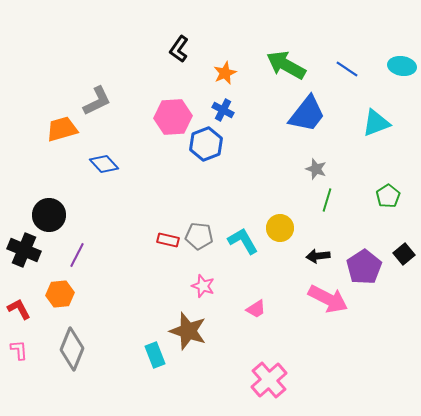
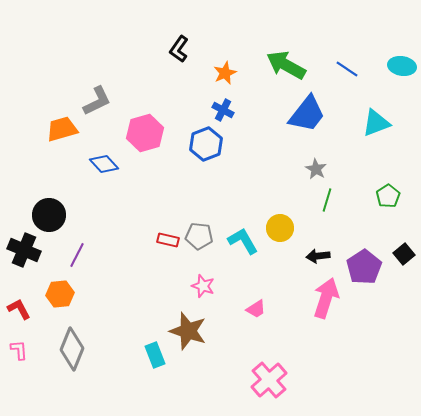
pink hexagon: moved 28 px left, 16 px down; rotated 12 degrees counterclockwise
gray star: rotated 10 degrees clockwise
pink arrow: moved 2 px left, 1 px up; rotated 99 degrees counterclockwise
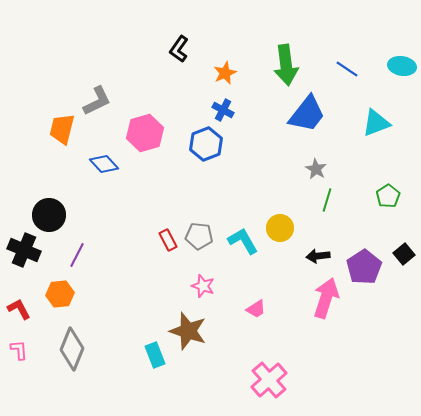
green arrow: rotated 126 degrees counterclockwise
orange trapezoid: rotated 60 degrees counterclockwise
red rectangle: rotated 50 degrees clockwise
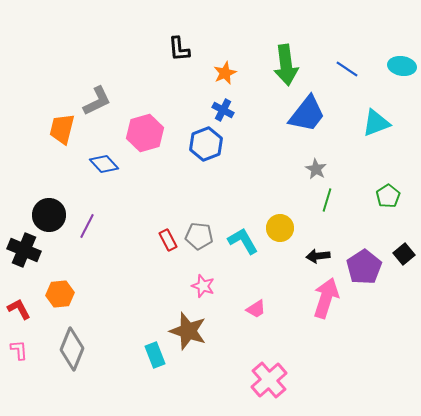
black L-shape: rotated 40 degrees counterclockwise
purple line: moved 10 px right, 29 px up
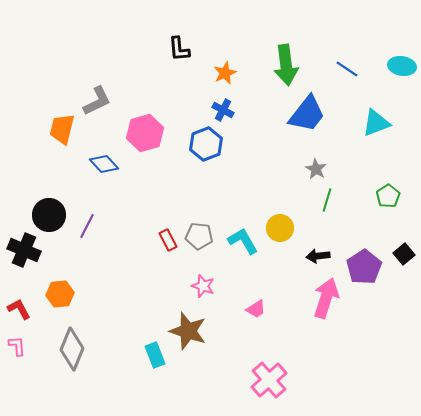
pink L-shape: moved 2 px left, 4 px up
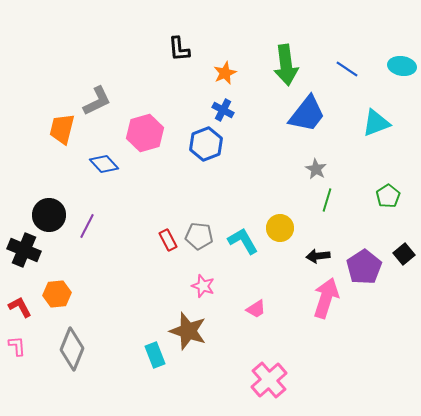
orange hexagon: moved 3 px left
red L-shape: moved 1 px right, 2 px up
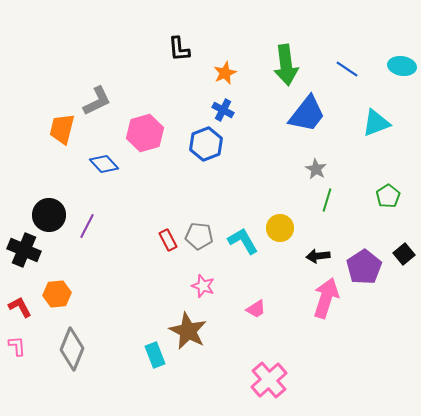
brown star: rotated 9 degrees clockwise
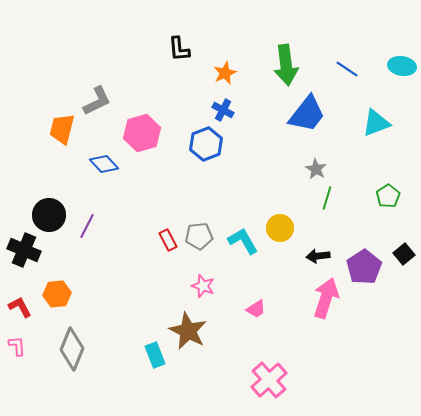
pink hexagon: moved 3 px left
green line: moved 2 px up
gray pentagon: rotated 12 degrees counterclockwise
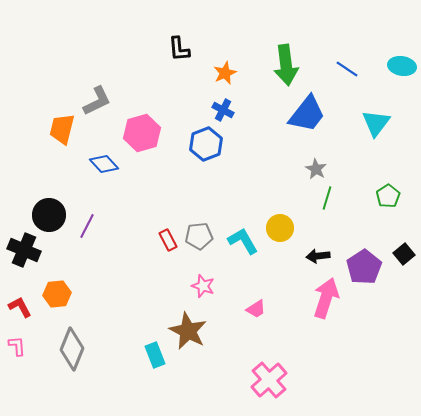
cyan triangle: rotated 32 degrees counterclockwise
